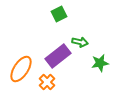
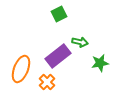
orange ellipse: rotated 12 degrees counterclockwise
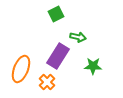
green square: moved 3 px left
green arrow: moved 2 px left, 5 px up
purple rectangle: rotated 20 degrees counterclockwise
green star: moved 7 px left, 3 px down; rotated 12 degrees clockwise
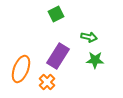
green arrow: moved 11 px right
green star: moved 2 px right, 6 px up
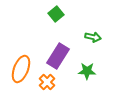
green square: rotated 14 degrees counterclockwise
green arrow: moved 4 px right
green star: moved 8 px left, 11 px down
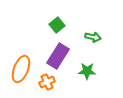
green square: moved 1 px right, 11 px down
orange cross: rotated 21 degrees clockwise
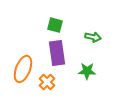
green square: moved 2 px left; rotated 35 degrees counterclockwise
purple rectangle: moved 1 px left, 3 px up; rotated 40 degrees counterclockwise
orange ellipse: moved 2 px right
orange cross: rotated 21 degrees counterclockwise
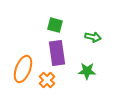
orange cross: moved 2 px up
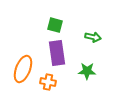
orange cross: moved 1 px right, 2 px down; rotated 35 degrees counterclockwise
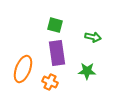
orange cross: moved 2 px right; rotated 14 degrees clockwise
